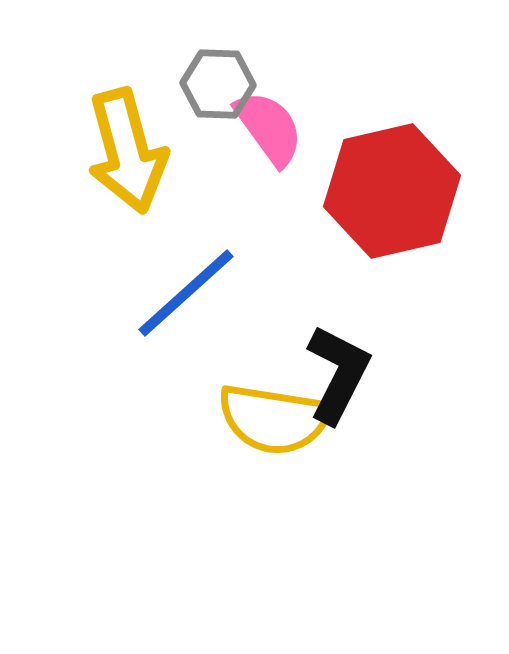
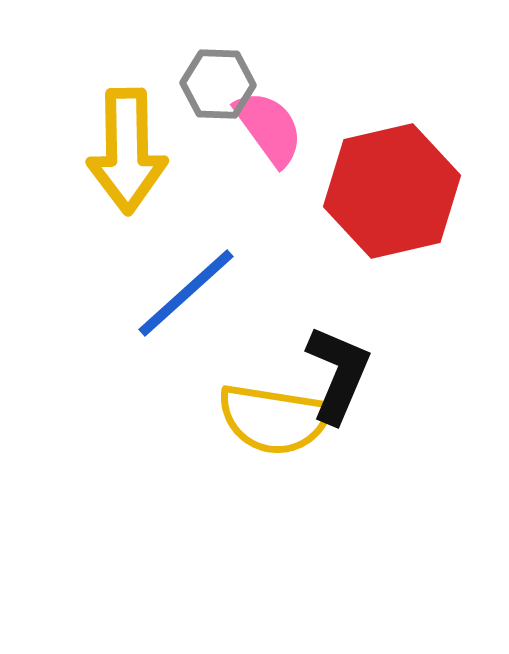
yellow arrow: rotated 14 degrees clockwise
black L-shape: rotated 4 degrees counterclockwise
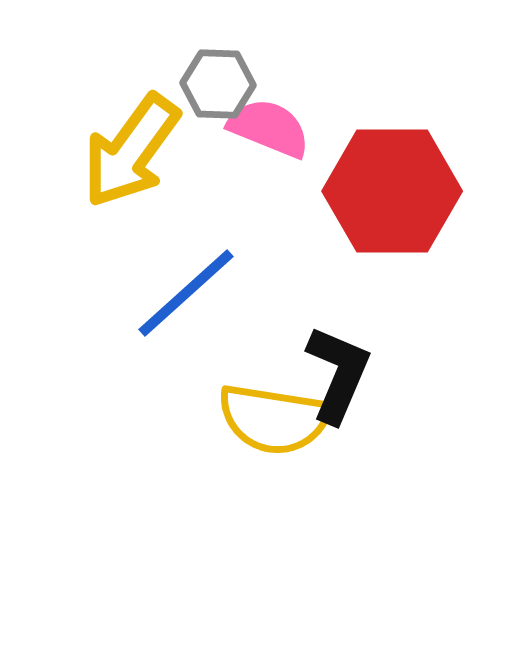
pink semicircle: rotated 32 degrees counterclockwise
yellow arrow: moved 4 px right; rotated 37 degrees clockwise
red hexagon: rotated 13 degrees clockwise
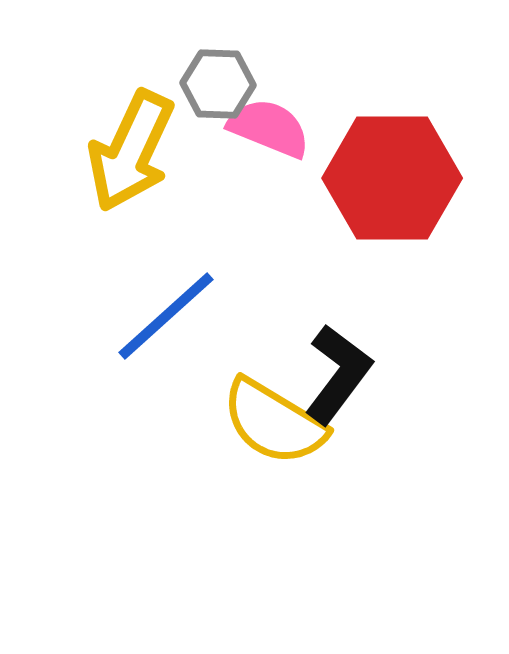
yellow arrow: rotated 11 degrees counterclockwise
red hexagon: moved 13 px up
blue line: moved 20 px left, 23 px down
black L-shape: rotated 14 degrees clockwise
yellow semicircle: moved 3 px down; rotated 22 degrees clockwise
